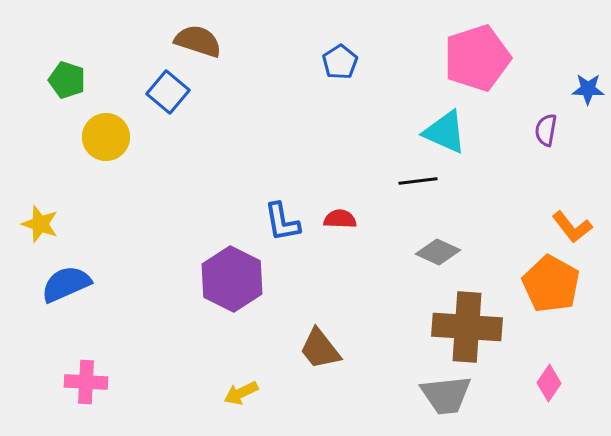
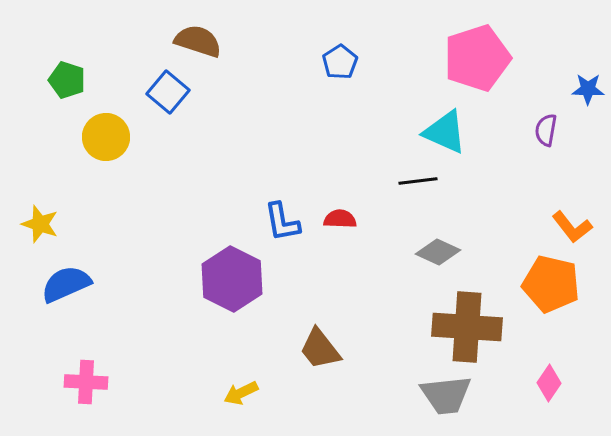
orange pentagon: rotated 16 degrees counterclockwise
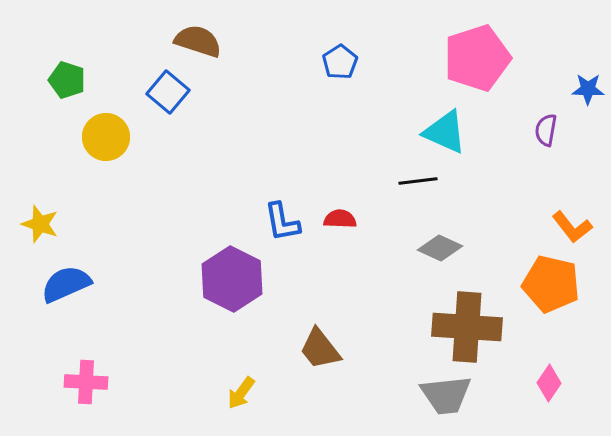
gray diamond: moved 2 px right, 4 px up
yellow arrow: rotated 28 degrees counterclockwise
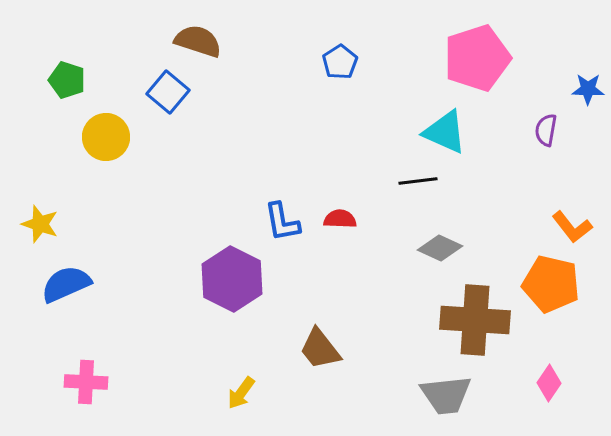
brown cross: moved 8 px right, 7 px up
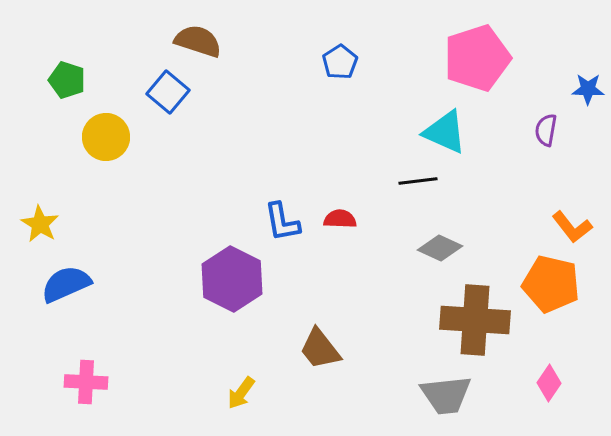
yellow star: rotated 12 degrees clockwise
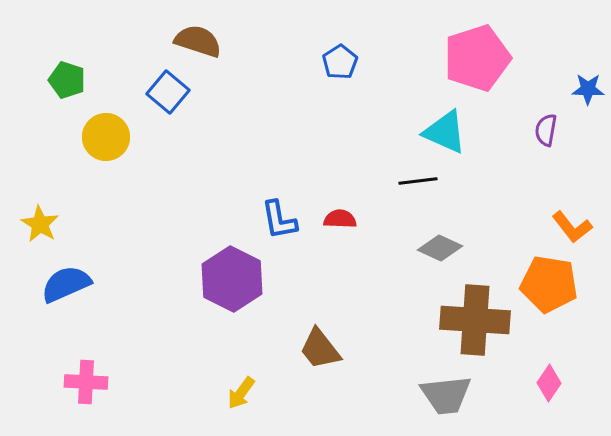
blue L-shape: moved 3 px left, 2 px up
orange pentagon: moved 2 px left; rotated 4 degrees counterclockwise
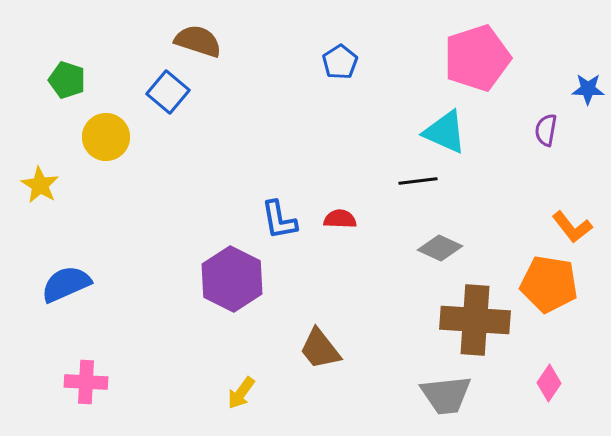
yellow star: moved 39 px up
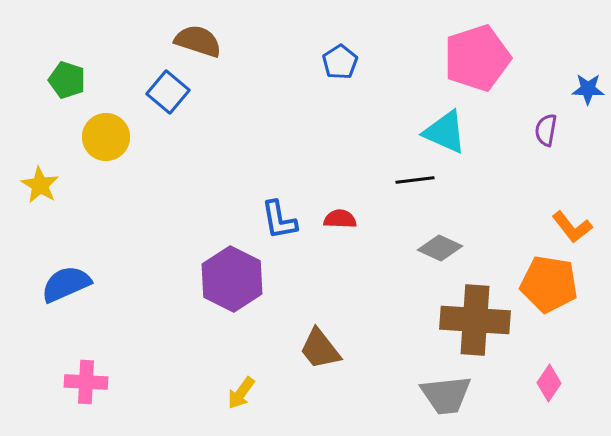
black line: moved 3 px left, 1 px up
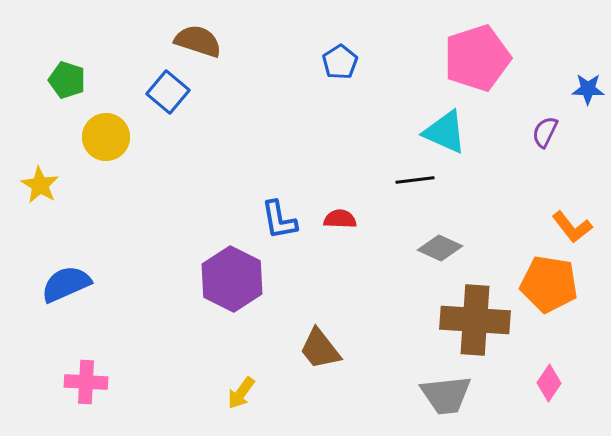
purple semicircle: moved 1 px left, 2 px down; rotated 16 degrees clockwise
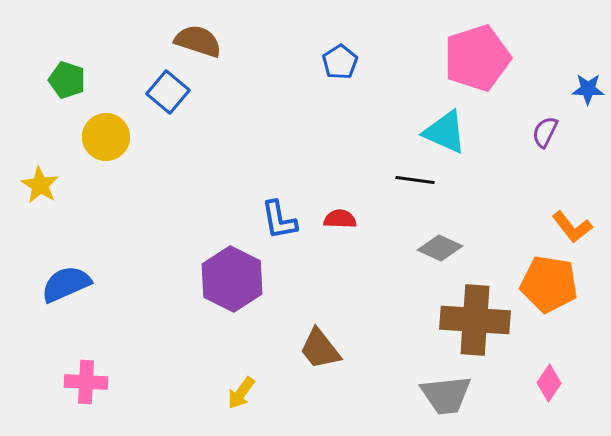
black line: rotated 15 degrees clockwise
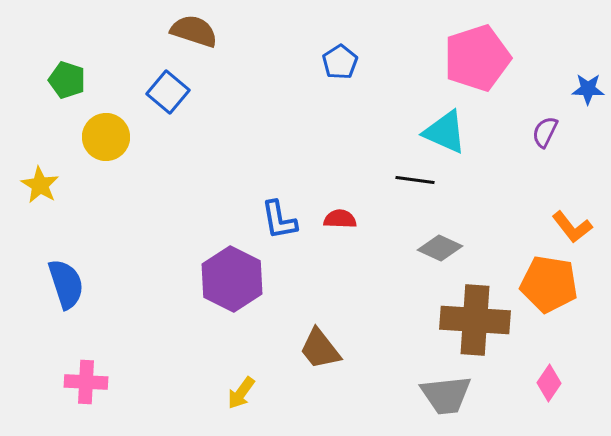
brown semicircle: moved 4 px left, 10 px up
blue semicircle: rotated 96 degrees clockwise
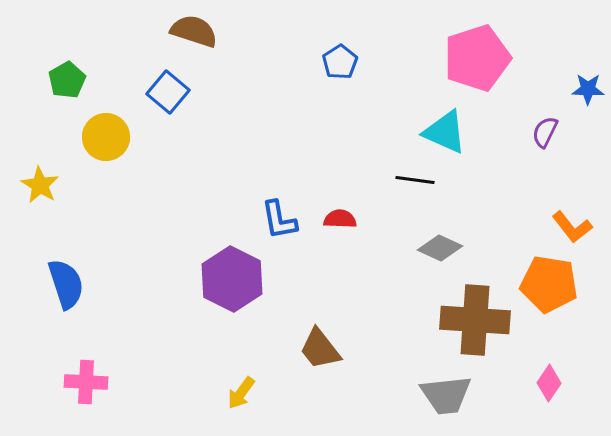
green pentagon: rotated 24 degrees clockwise
